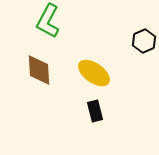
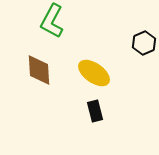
green L-shape: moved 4 px right
black hexagon: moved 2 px down
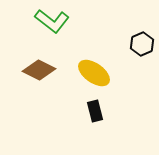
green L-shape: rotated 80 degrees counterclockwise
black hexagon: moved 2 px left, 1 px down
brown diamond: rotated 60 degrees counterclockwise
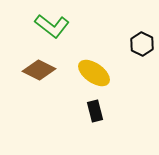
green L-shape: moved 5 px down
black hexagon: rotated 10 degrees counterclockwise
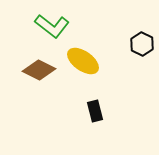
yellow ellipse: moved 11 px left, 12 px up
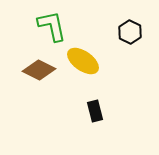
green L-shape: rotated 140 degrees counterclockwise
black hexagon: moved 12 px left, 12 px up
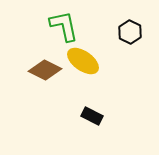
green L-shape: moved 12 px right
brown diamond: moved 6 px right
black rectangle: moved 3 px left, 5 px down; rotated 50 degrees counterclockwise
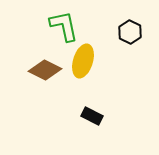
yellow ellipse: rotated 72 degrees clockwise
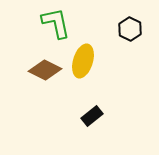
green L-shape: moved 8 px left, 3 px up
black hexagon: moved 3 px up
black rectangle: rotated 65 degrees counterclockwise
